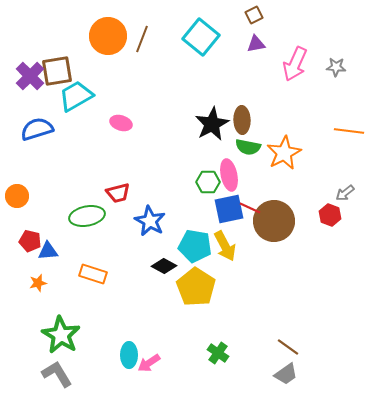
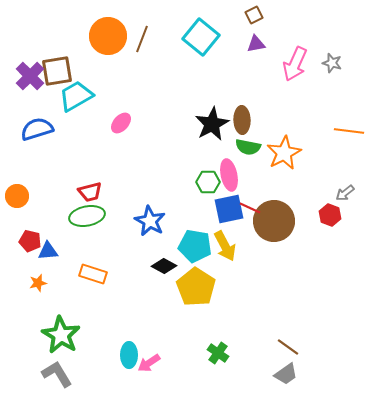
gray star at (336, 67): moved 4 px left, 4 px up; rotated 12 degrees clockwise
pink ellipse at (121, 123): rotated 65 degrees counterclockwise
red trapezoid at (118, 193): moved 28 px left, 1 px up
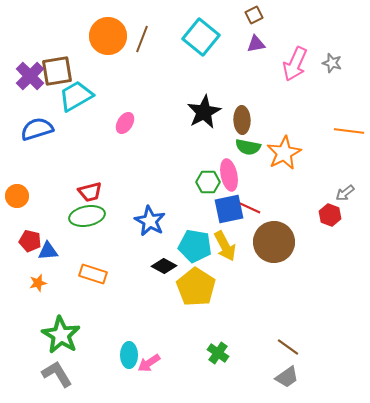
pink ellipse at (121, 123): moved 4 px right; rotated 10 degrees counterclockwise
black star at (212, 124): moved 8 px left, 12 px up
brown circle at (274, 221): moved 21 px down
gray trapezoid at (286, 374): moved 1 px right, 3 px down
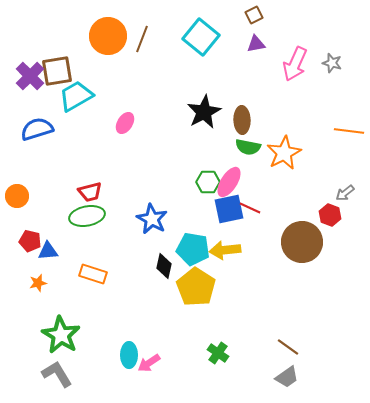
pink ellipse at (229, 175): moved 7 px down; rotated 44 degrees clockwise
blue star at (150, 221): moved 2 px right, 2 px up
brown circle at (274, 242): moved 28 px right
cyan pentagon at (195, 246): moved 2 px left, 3 px down
yellow arrow at (225, 246): moved 4 px down; rotated 112 degrees clockwise
black diamond at (164, 266): rotated 75 degrees clockwise
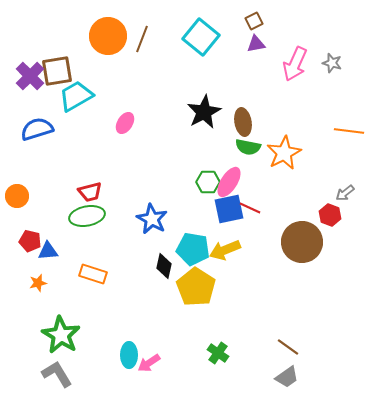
brown square at (254, 15): moved 6 px down
brown ellipse at (242, 120): moved 1 px right, 2 px down; rotated 8 degrees counterclockwise
yellow arrow at (225, 250): rotated 16 degrees counterclockwise
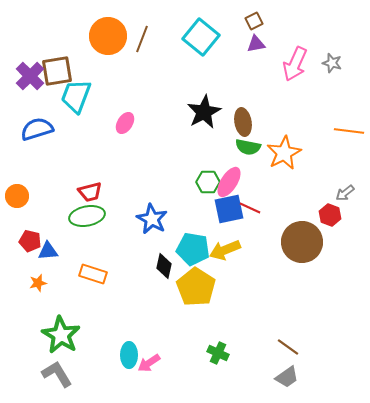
cyan trapezoid at (76, 96): rotated 39 degrees counterclockwise
green cross at (218, 353): rotated 10 degrees counterclockwise
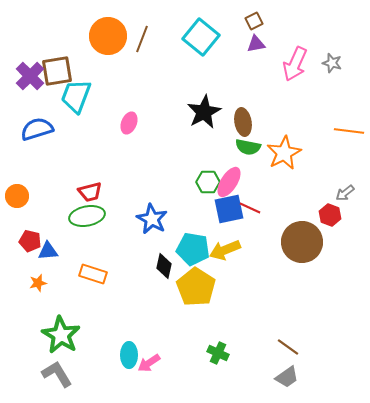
pink ellipse at (125, 123): moved 4 px right; rotated 10 degrees counterclockwise
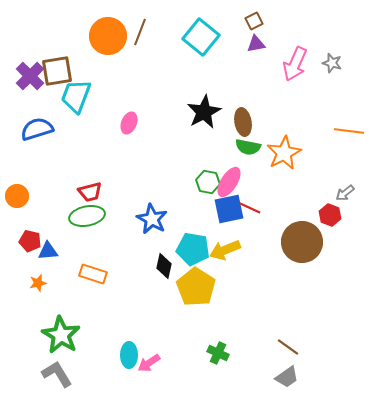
brown line at (142, 39): moved 2 px left, 7 px up
green hexagon at (208, 182): rotated 10 degrees clockwise
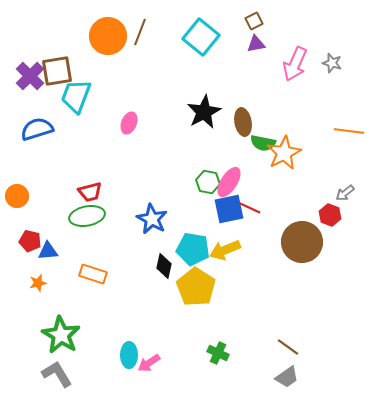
green semicircle at (248, 147): moved 15 px right, 4 px up
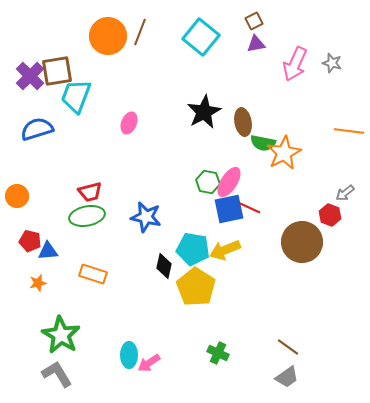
blue star at (152, 219): moved 6 px left, 2 px up; rotated 16 degrees counterclockwise
